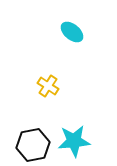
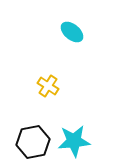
black hexagon: moved 3 px up
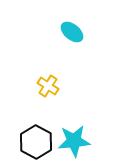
black hexagon: moved 3 px right; rotated 20 degrees counterclockwise
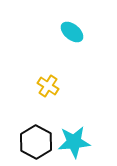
cyan star: moved 1 px down
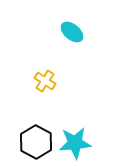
yellow cross: moved 3 px left, 5 px up
cyan star: moved 1 px right, 1 px down
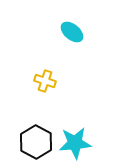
yellow cross: rotated 15 degrees counterclockwise
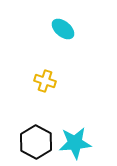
cyan ellipse: moved 9 px left, 3 px up
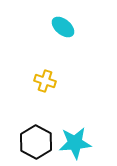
cyan ellipse: moved 2 px up
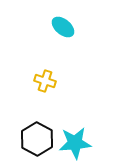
black hexagon: moved 1 px right, 3 px up
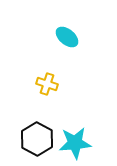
cyan ellipse: moved 4 px right, 10 px down
yellow cross: moved 2 px right, 3 px down
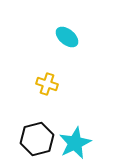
black hexagon: rotated 16 degrees clockwise
cyan star: rotated 20 degrees counterclockwise
